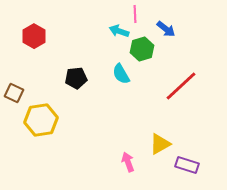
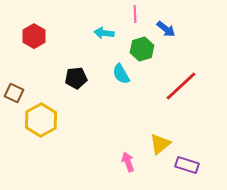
cyan arrow: moved 15 px left, 2 px down; rotated 12 degrees counterclockwise
yellow hexagon: rotated 20 degrees counterclockwise
yellow triangle: rotated 10 degrees counterclockwise
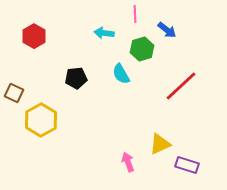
blue arrow: moved 1 px right, 1 px down
yellow triangle: rotated 15 degrees clockwise
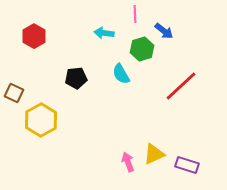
blue arrow: moved 3 px left, 1 px down
yellow triangle: moved 6 px left, 10 px down
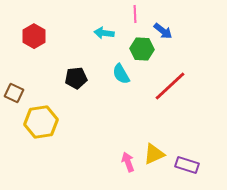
blue arrow: moved 1 px left
green hexagon: rotated 20 degrees clockwise
red line: moved 11 px left
yellow hexagon: moved 2 px down; rotated 20 degrees clockwise
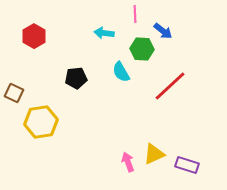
cyan semicircle: moved 2 px up
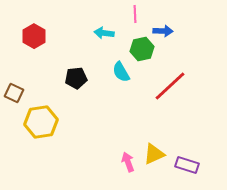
blue arrow: rotated 36 degrees counterclockwise
green hexagon: rotated 15 degrees counterclockwise
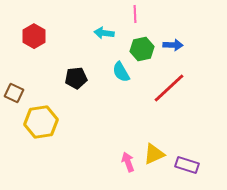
blue arrow: moved 10 px right, 14 px down
red line: moved 1 px left, 2 px down
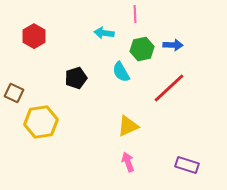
black pentagon: rotated 10 degrees counterclockwise
yellow triangle: moved 26 px left, 28 px up
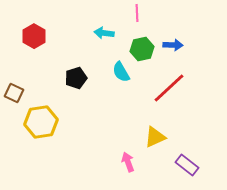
pink line: moved 2 px right, 1 px up
yellow triangle: moved 27 px right, 11 px down
purple rectangle: rotated 20 degrees clockwise
